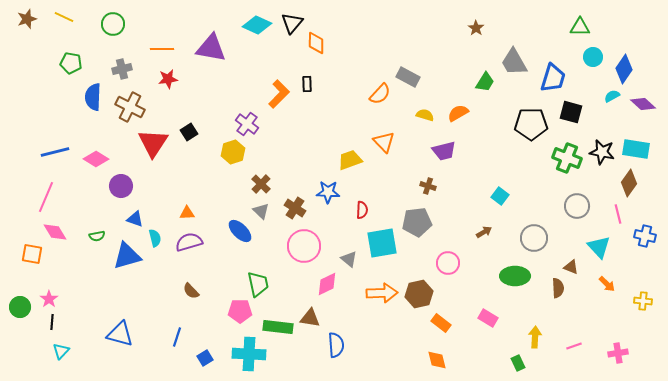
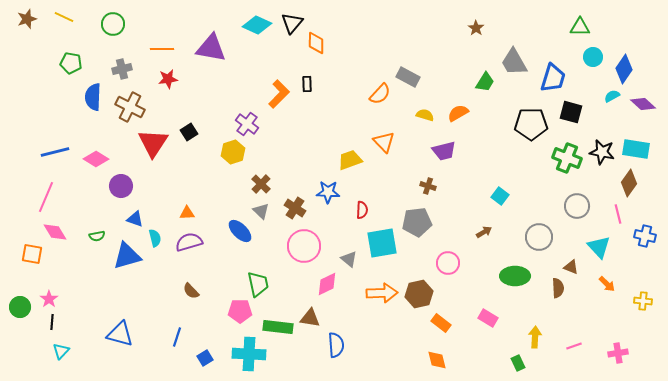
gray circle at (534, 238): moved 5 px right, 1 px up
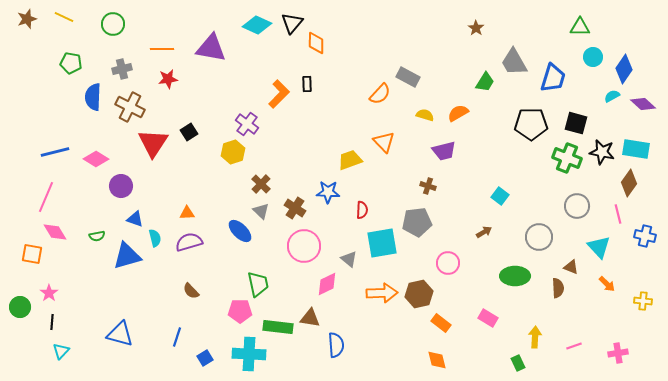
black square at (571, 112): moved 5 px right, 11 px down
pink star at (49, 299): moved 6 px up
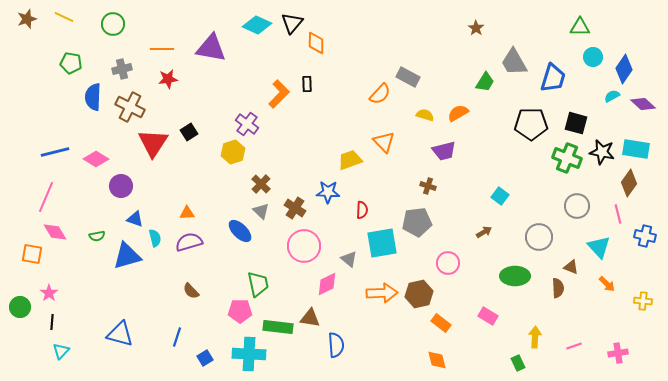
pink rectangle at (488, 318): moved 2 px up
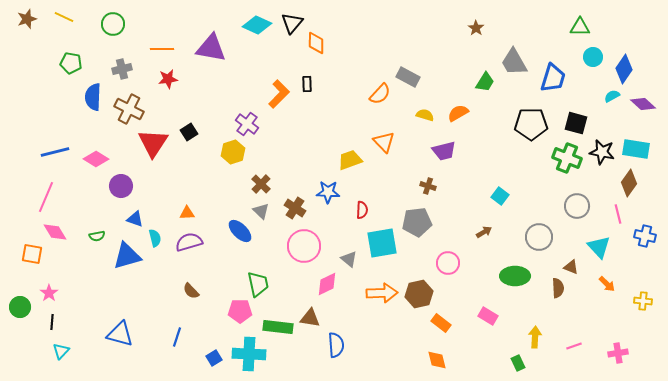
brown cross at (130, 107): moved 1 px left, 2 px down
blue square at (205, 358): moved 9 px right
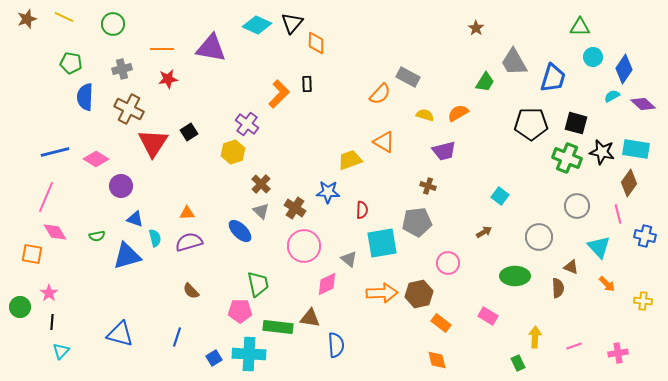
blue semicircle at (93, 97): moved 8 px left
orange triangle at (384, 142): rotated 15 degrees counterclockwise
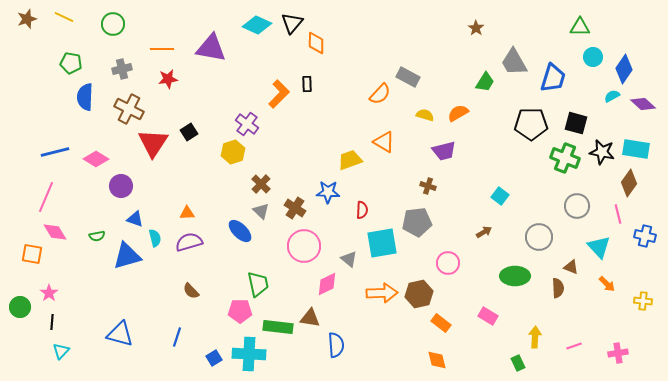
green cross at (567, 158): moved 2 px left
